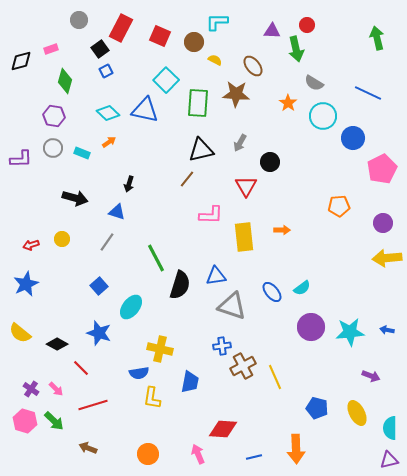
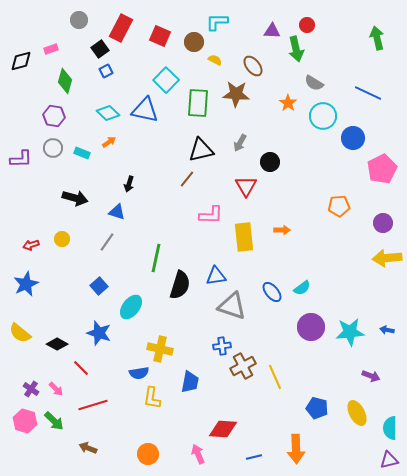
green line at (156, 258): rotated 40 degrees clockwise
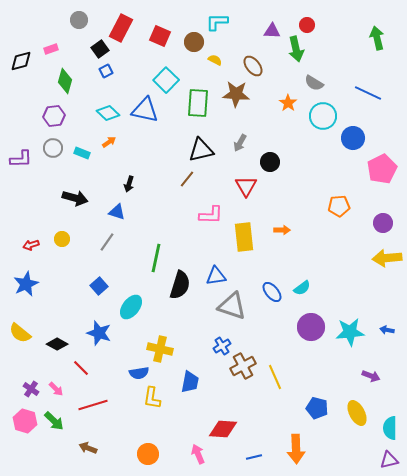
purple hexagon at (54, 116): rotated 15 degrees counterclockwise
blue cross at (222, 346): rotated 24 degrees counterclockwise
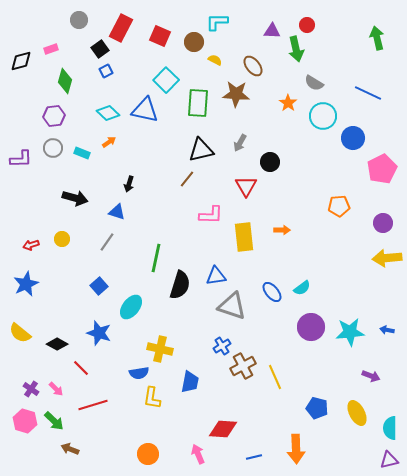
brown arrow at (88, 448): moved 18 px left, 1 px down
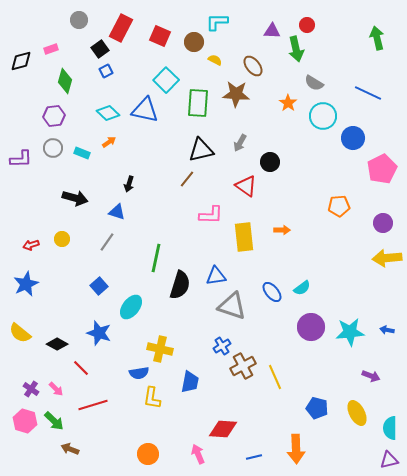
red triangle at (246, 186): rotated 25 degrees counterclockwise
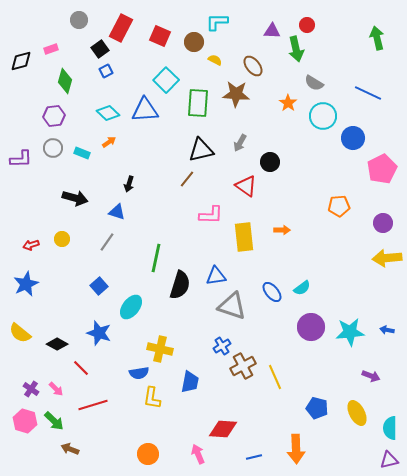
blue triangle at (145, 110): rotated 16 degrees counterclockwise
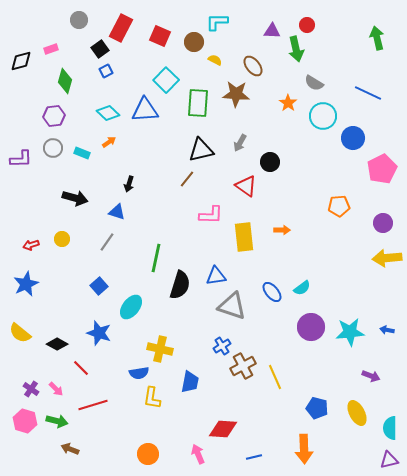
green arrow at (54, 421): moved 3 px right; rotated 30 degrees counterclockwise
orange arrow at (296, 449): moved 8 px right
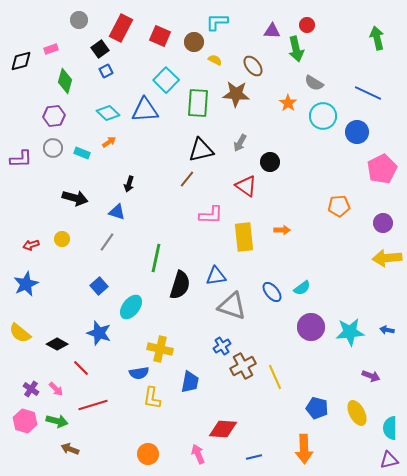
blue circle at (353, 138): moved 4 px right, 6 px up
